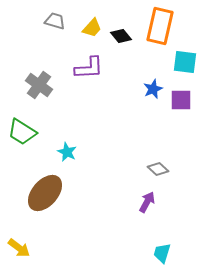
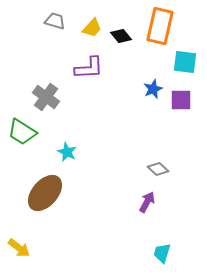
gray cross: moved 7 px right, 12 px down
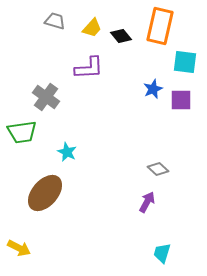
green trapezoid: rotated 40 degrees counterclockwise
yellow arrow: rotated 10 degrees counterclockwise
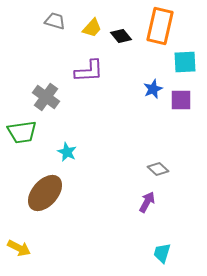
cyan square: rotated 10 degrees counterclockwise
purple L-shape: moved 3 px down
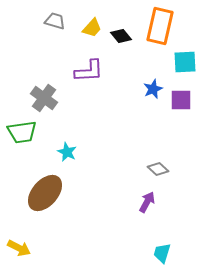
gray cross: moved 2 px left, 1 px down
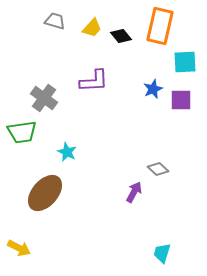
purple L-shape: moved 5 px right, 10 px down
purple arrow: moved 13 px left, 10 px up
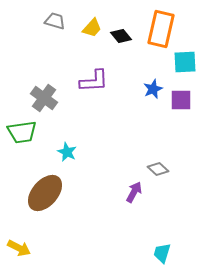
orange rectangle: moved 1 px right, 3 px down
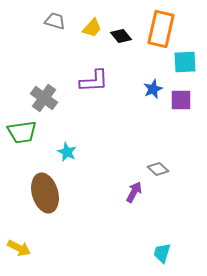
brown ellipse: rotated 57 degrees counterclockwise
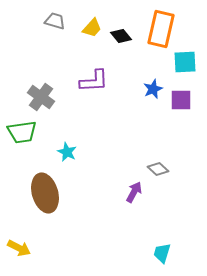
gray cross: moved 3 px left, 1 px up
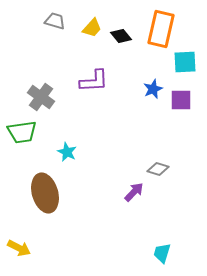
gray diamond: rotated 25 degrees counterclockwise
purple arrow: rotated 15 degrees clockwise
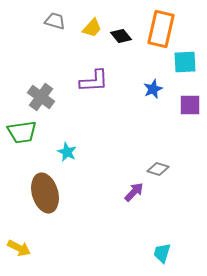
purple square: moved 9 px right, 5 px down
